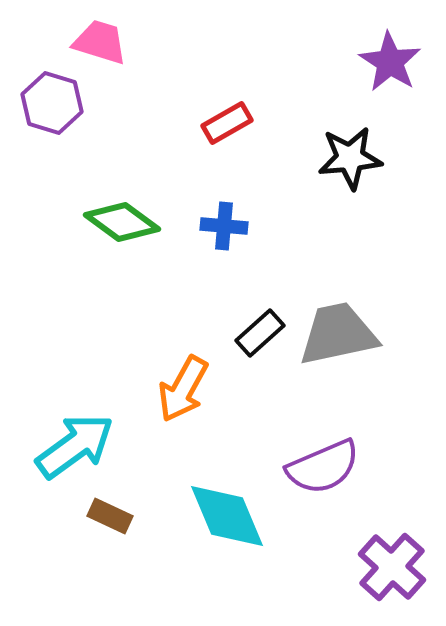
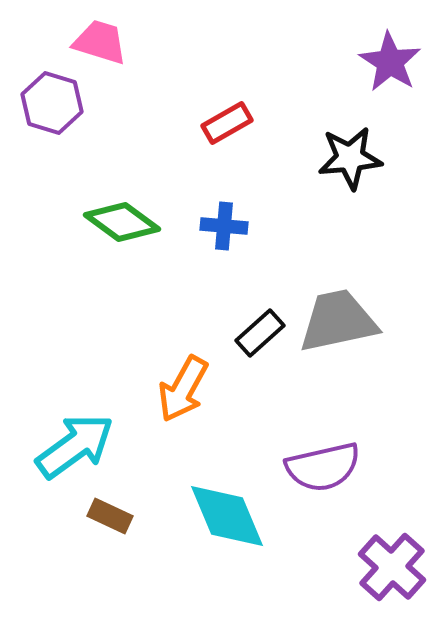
gray trapezoid: moved 13 px up
purple semicircle: rotated 10 degrees clockwise
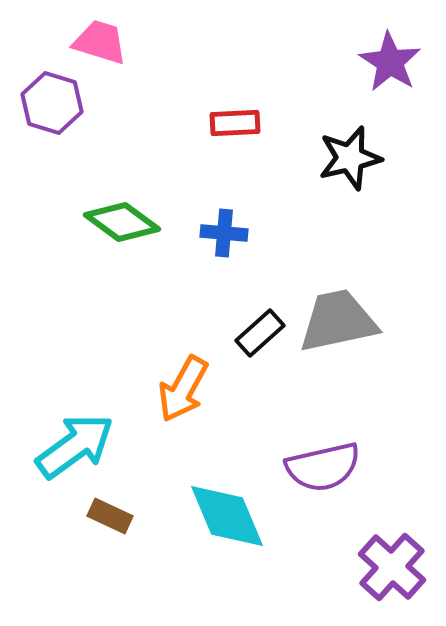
red rectangle: moved 8 px right; rotated 27 degrees clockwise
black star: rotated 8 degrees counterclockwise
blue cross: moved 7 px down
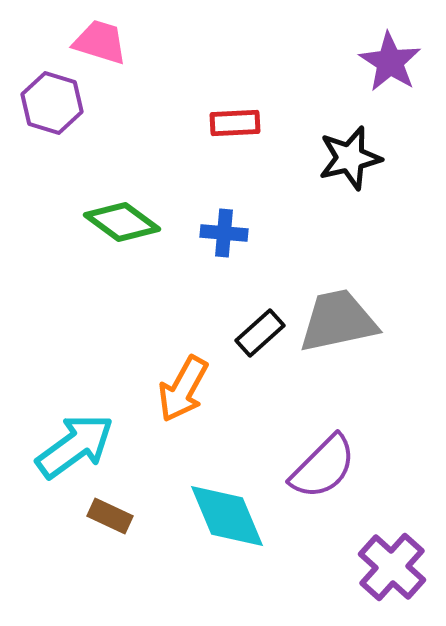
purple semicircle: rotated 32 degrees counterclockwise
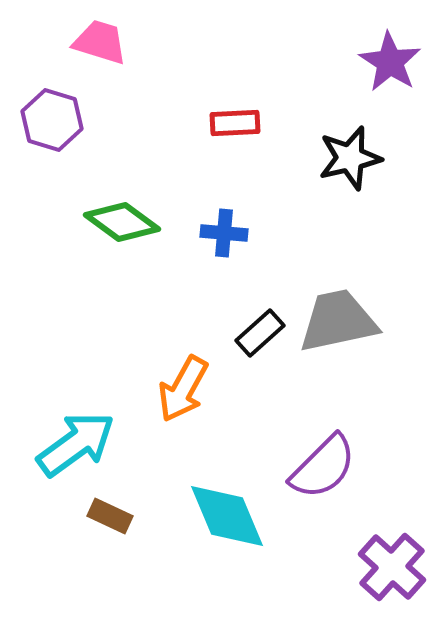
purple hexagon: moved 17 px down
cyan arrow: moved 1 px right, 2 px up
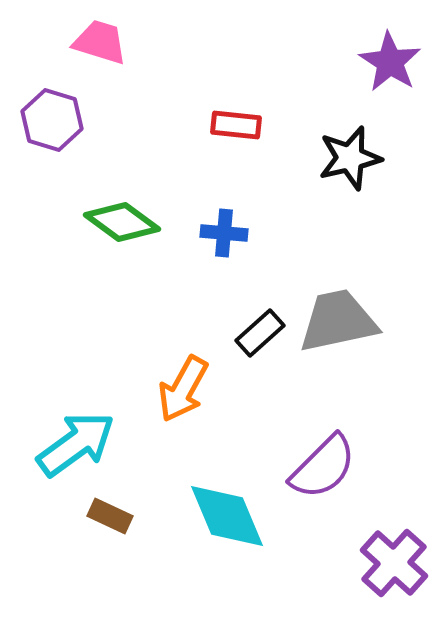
red rectangle: moved 1 px right, 2 px down; rotated 9 degrees clockwise
purple cross: moved 2 px right, 4 px up
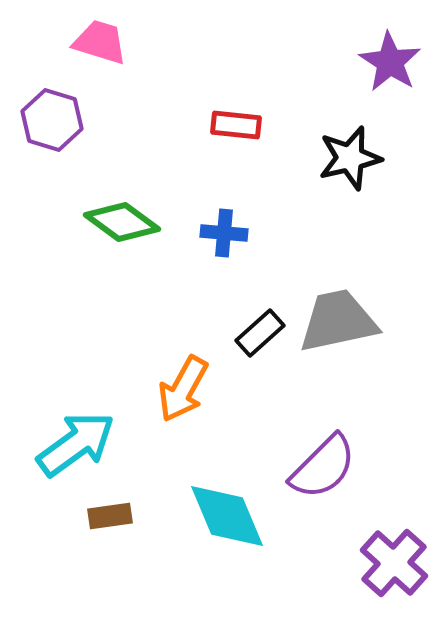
brown rectangle: rotated 33 degrees counterclockwise
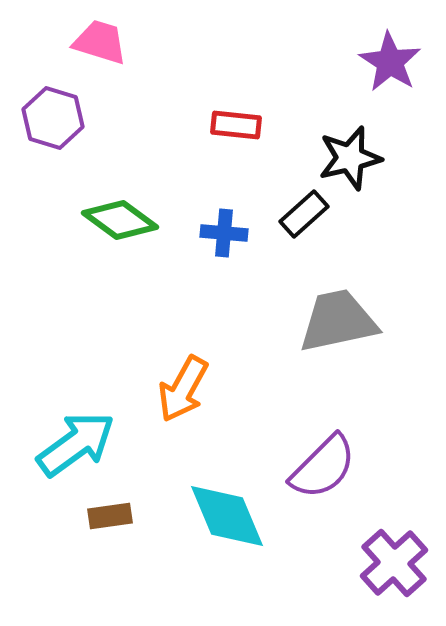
purple hexagon: moved 1 px right, 2 px up
green diamond: moved 2 px left, 2 px up
black rectangle: moved 44 px right, 119 px up
purple cross: rotated 6 degrees clockwise
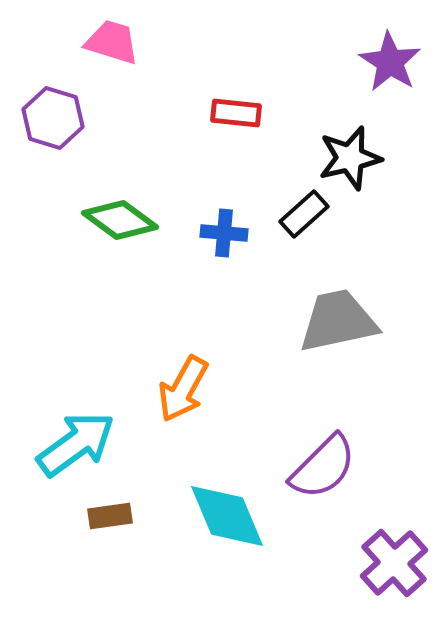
pink trapezoid: moved 12 px right
red rectangle: moved 12 px up
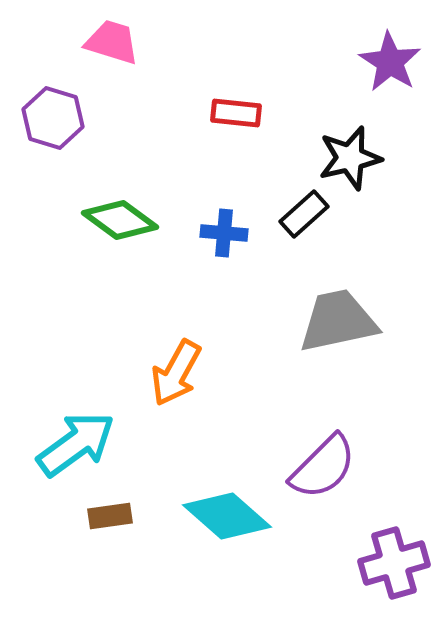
orange arrow: moved 7 px left, 16 px up
cyan diamond: rotated 26 degrees counterclockwise
purple cross: rotated 26 degrees clockwise
